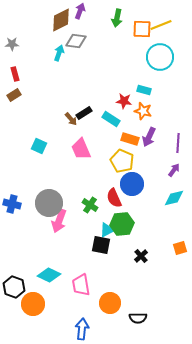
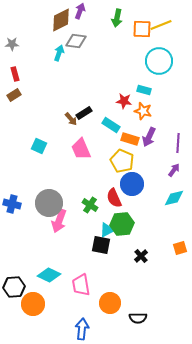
cyan circle at (160, 57): moved 1 px left, 4 px down
cyan rectangle at (111, 119): moved 6 px down
black hexagon at (14, 287): rotated 25 degrees counterclockwise
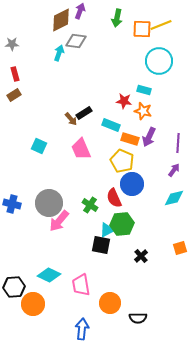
cyan rectangle at (111, 125): rotated 12 degrees counterclockwise
pink arrow at (59, 221): rotated 20 degrees clockwise
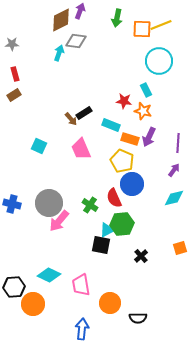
cyan rectangle at (144, 90): moved 2 px right; rotated 48 degrees clockwise
